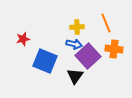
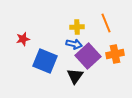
orange cross: moved 1 px right, 5 px down; rotated 18 degrees counterclockwise
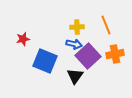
orange line: moved 2 px down
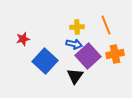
blue square: rotated 20 degrees clockwise
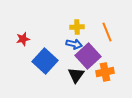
orange line: moved 1 px right, 7 px down
orange cross: moved 10 px left, 18 px down
black triangle: moved 1 px right, 1 px up
